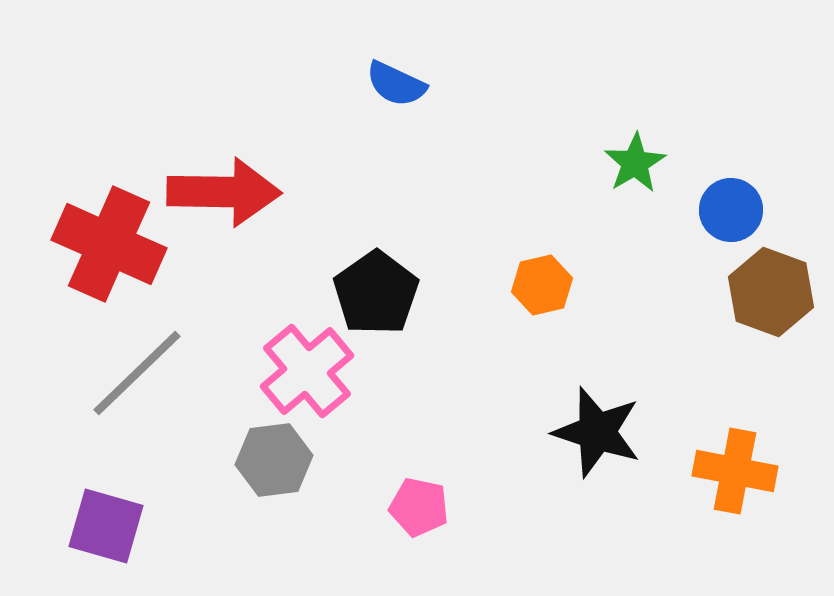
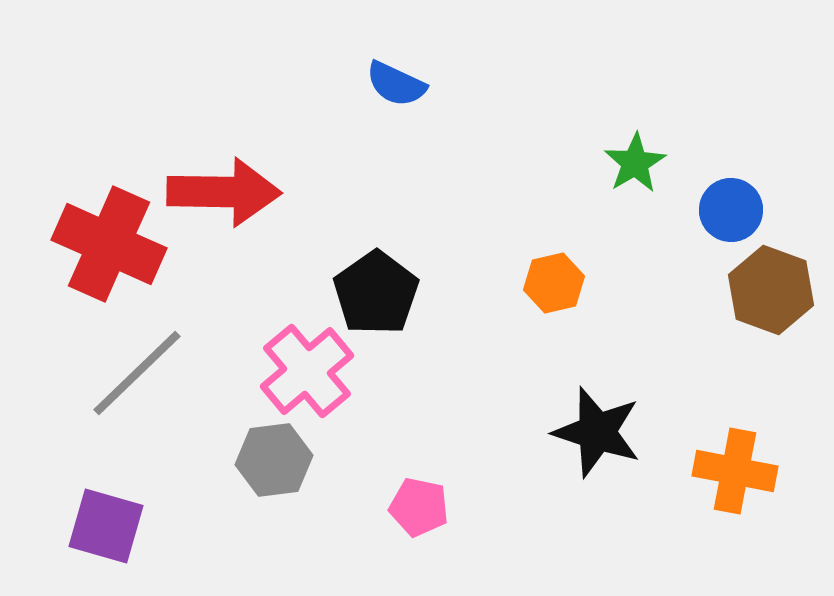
orange hexagon: moved 12 px right, 2 px up
brown hexagon: moved 2 px up
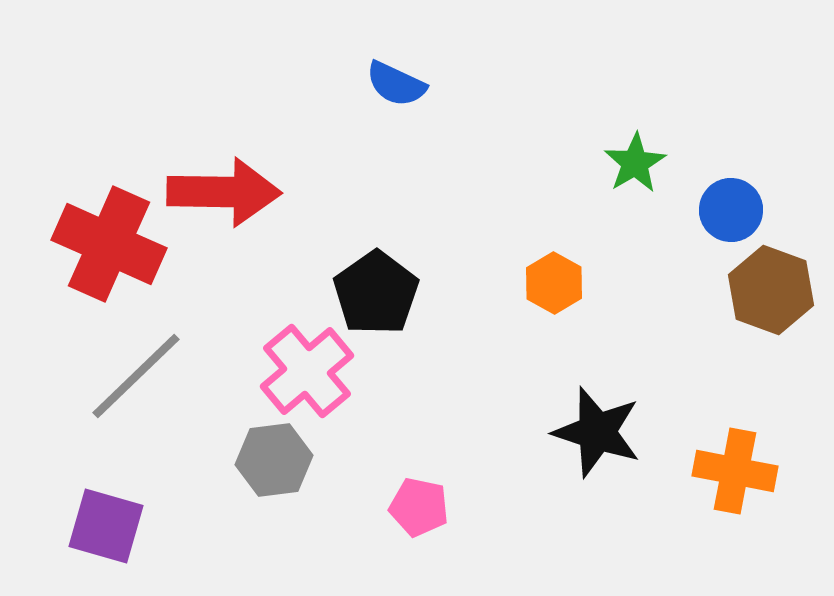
orange hexagon: rotated 18 degrees counterclockwise
gray line: moved 1 px left, 3 px down
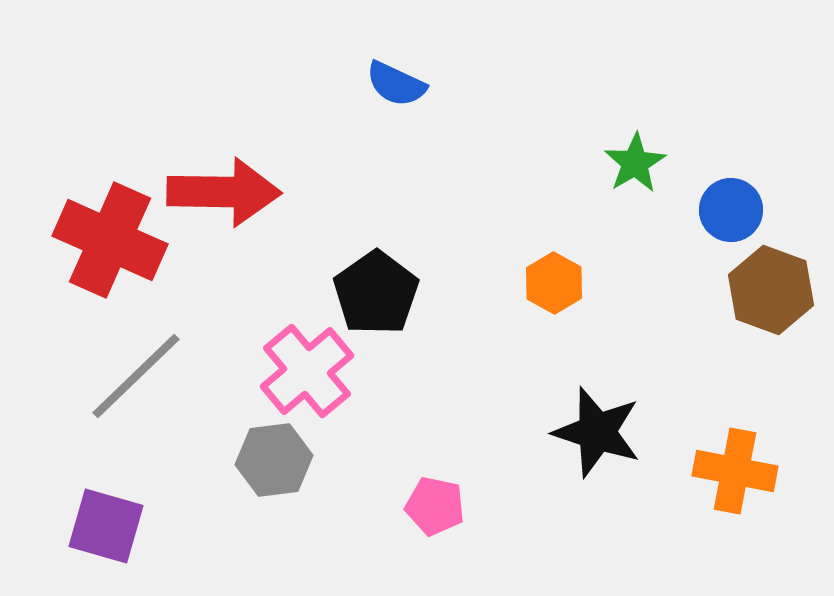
red cross: moved 1 px right, 4 px up
pink pentagon: moved 16 px right, 1 px up
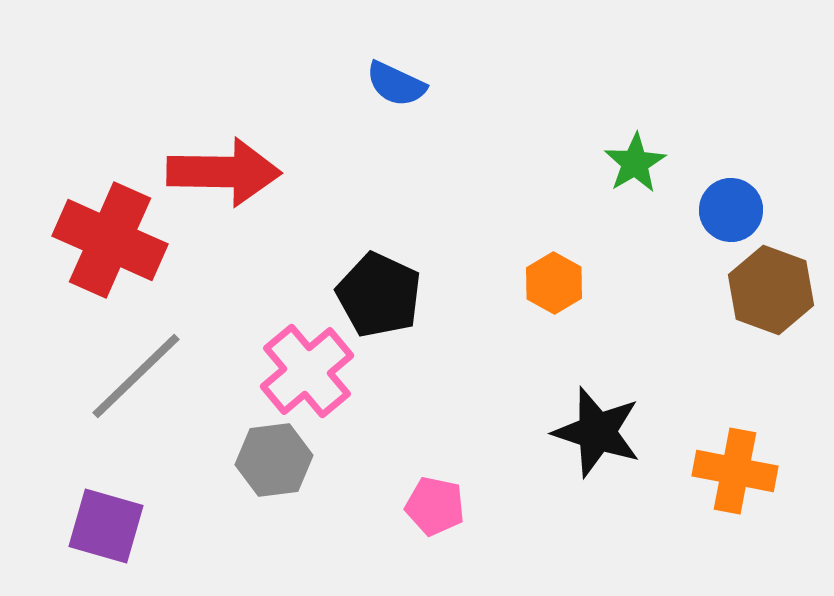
red arrow: moved 20 px up
black pentagon: moved 3 px right, 2 px down; rotated 12 degrees counterclockwise
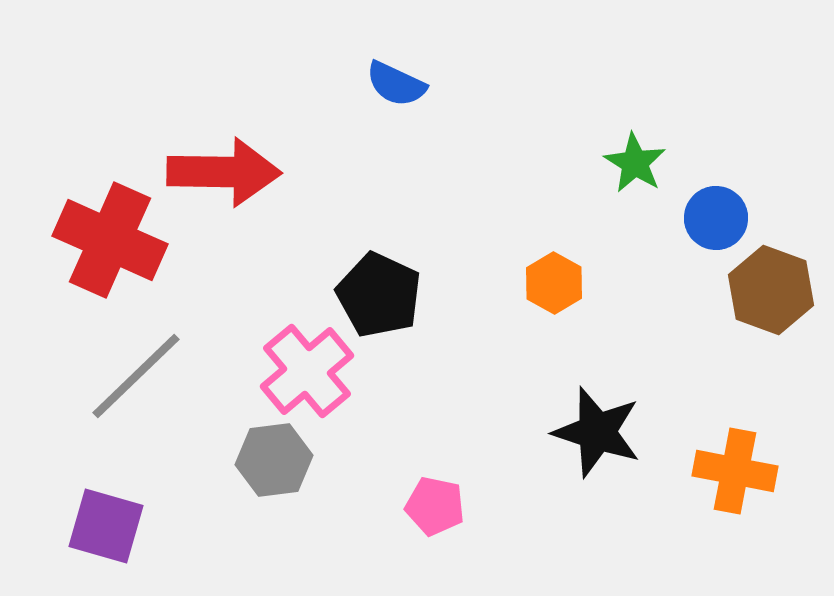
green star: rotated 10 degrees counterclockwise
blue circle: moved 15 px left, 8 px down
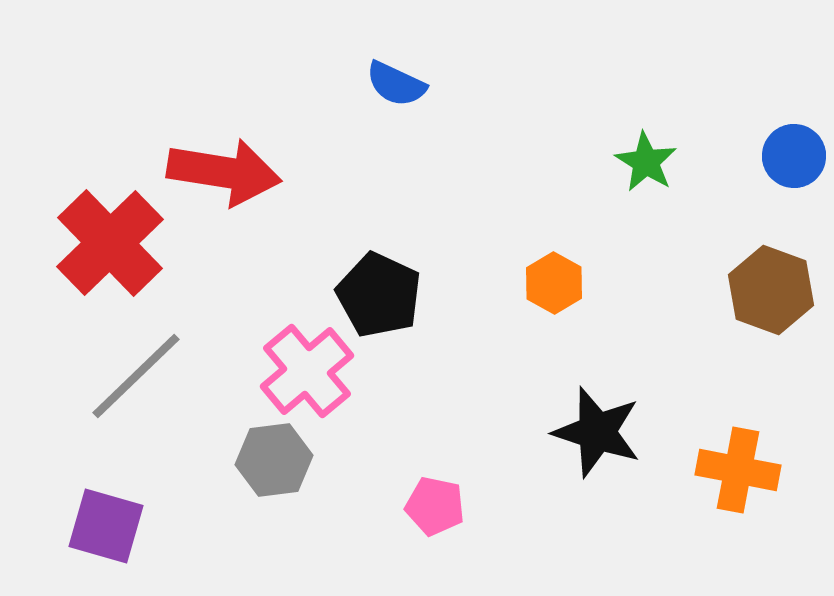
green star: moved 11 px right, 1 px up
red arrow: rotated 8 degrees clockwise
blue circle: moved 78 px right, 62 px up
red cross: moved 3 px down; rotated 22 degrees clockwise
orange cross: moved 3 px right, 1 px up
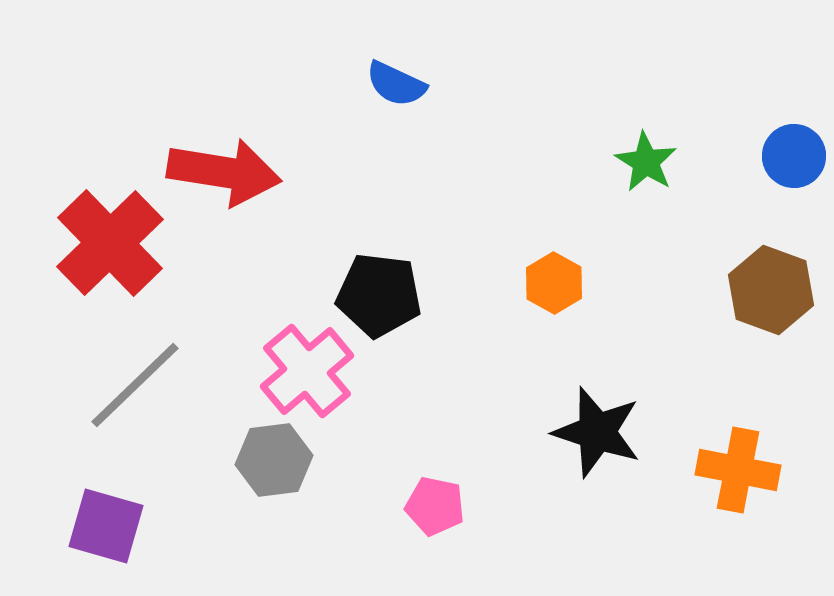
black pentagon: rotated 18 degrees counterclockwise
gray line: moved 1 px left, 9 px down
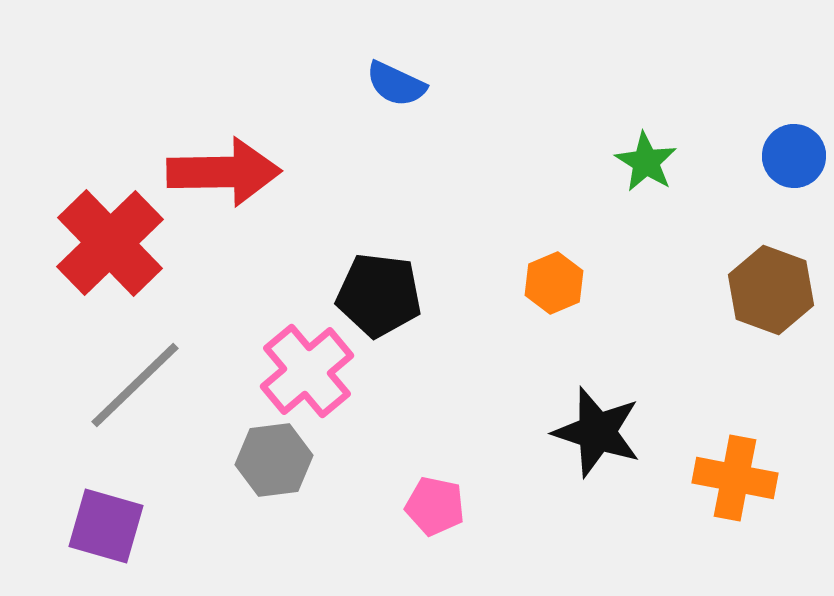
red arrow: rotated 10 degrees counterclockwise
orange hexagon: rotated 8 degrees clockwise
orange cross: moved 3 px left, 8 px down
